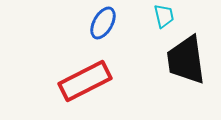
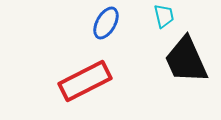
blue ellipse: moved 3 px right
black trapezoid: rotated 16 degrees counterclockwise
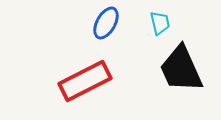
cyan trapezoid: moved 4 px left, 7 px down
black trapezoid: moved 5 px left, 9 px down
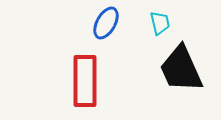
red rectangle: rotated 63 degrees counterclockwise
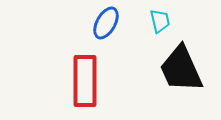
cyan trapezoid: moved 2 px up
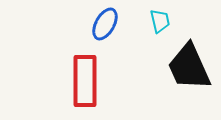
blue ellipse: moved 1 px left, 1 px down
black trapezoid: moved 8 px right, 2 px up
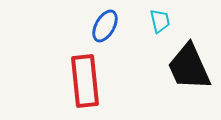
blue ellipse: moved 2 px down
red rectangle: rotated 6 degrees counterclockwise
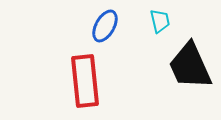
black trapezoid: moved 1 px right, 1 px up
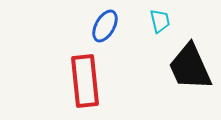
black trapezoid: moved 1 px down
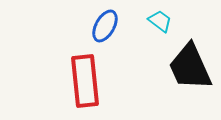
cyan trapezoid: rotated 40 degrees counterclockwise
